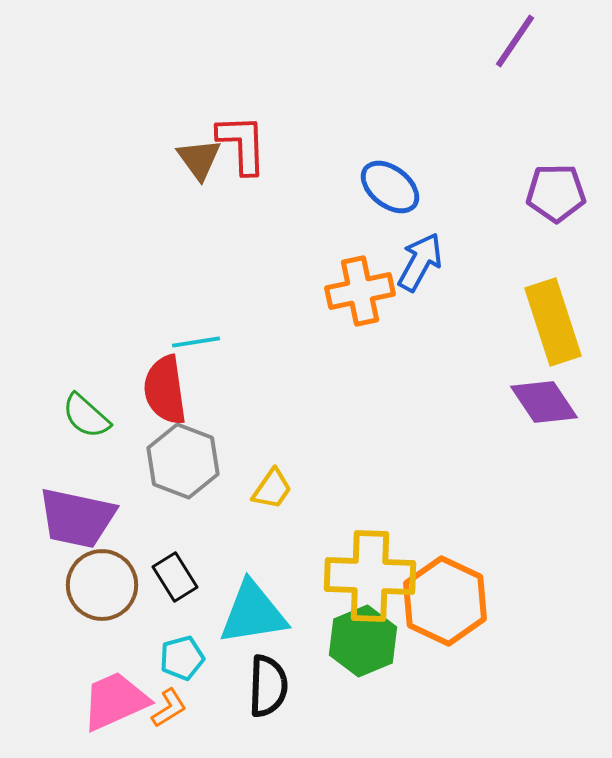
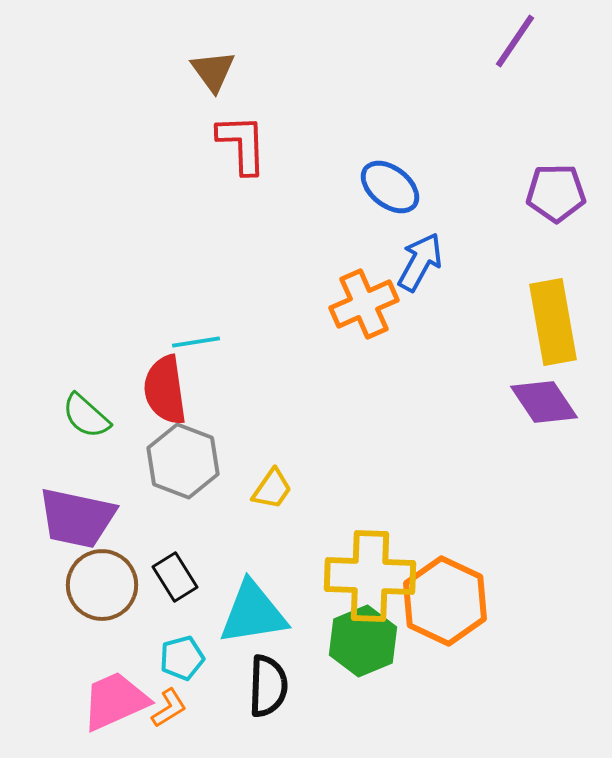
brown triangle: moved 14 px right, 88 px up
orange cross: moved 4 px right, 13 px down; rotated 12 degrees counterclockwise
yellow rectangle: rotated 8 degrees clockwise
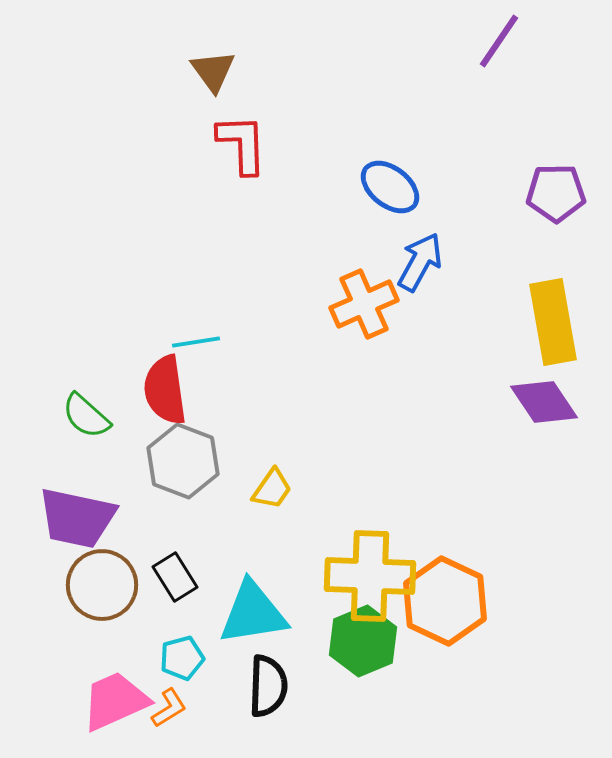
purple line: moved 16 px left
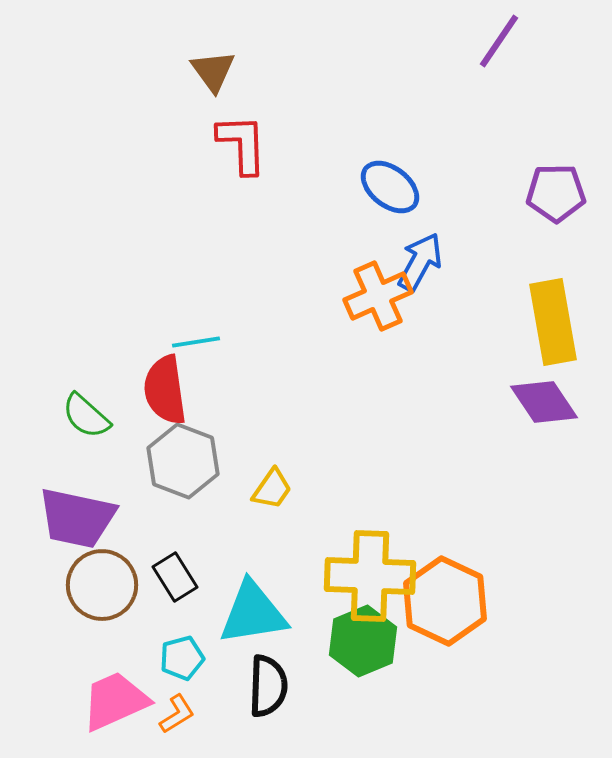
orange cross: moved 14 px right, 8 px up
orange L-shape: moved 8 px right, 6 px down
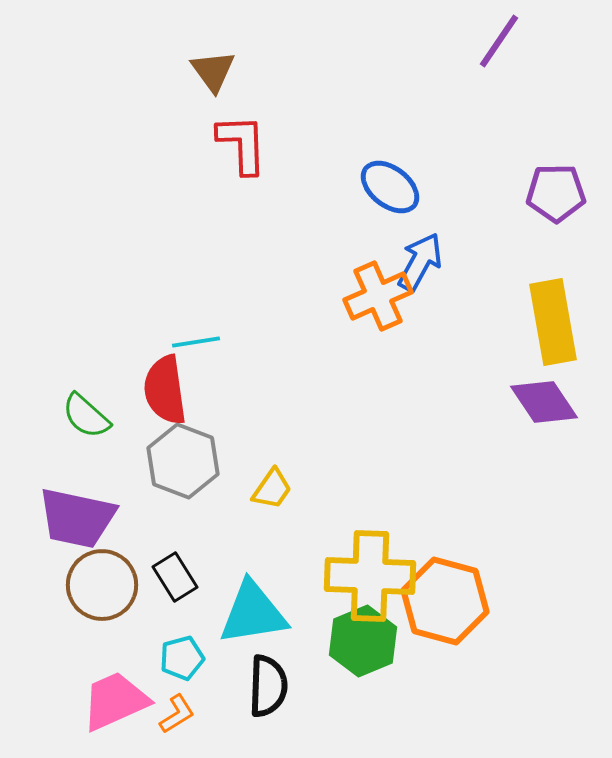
orange hexagon: rotated 10 degrees counterclockwise
